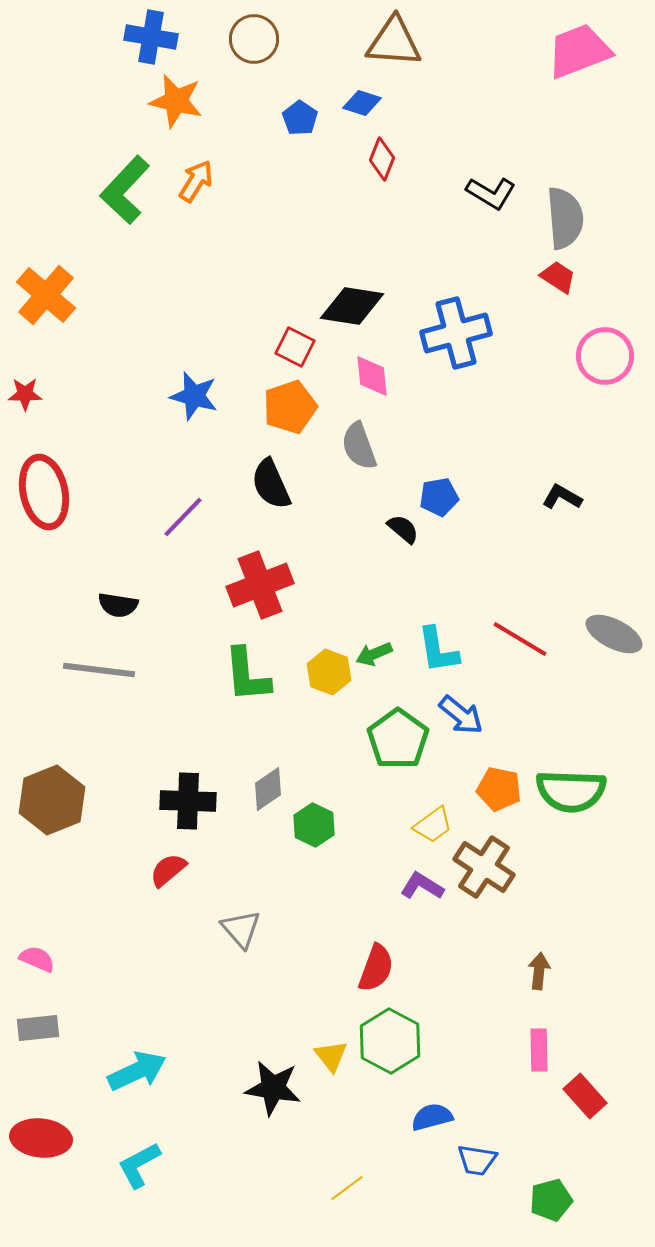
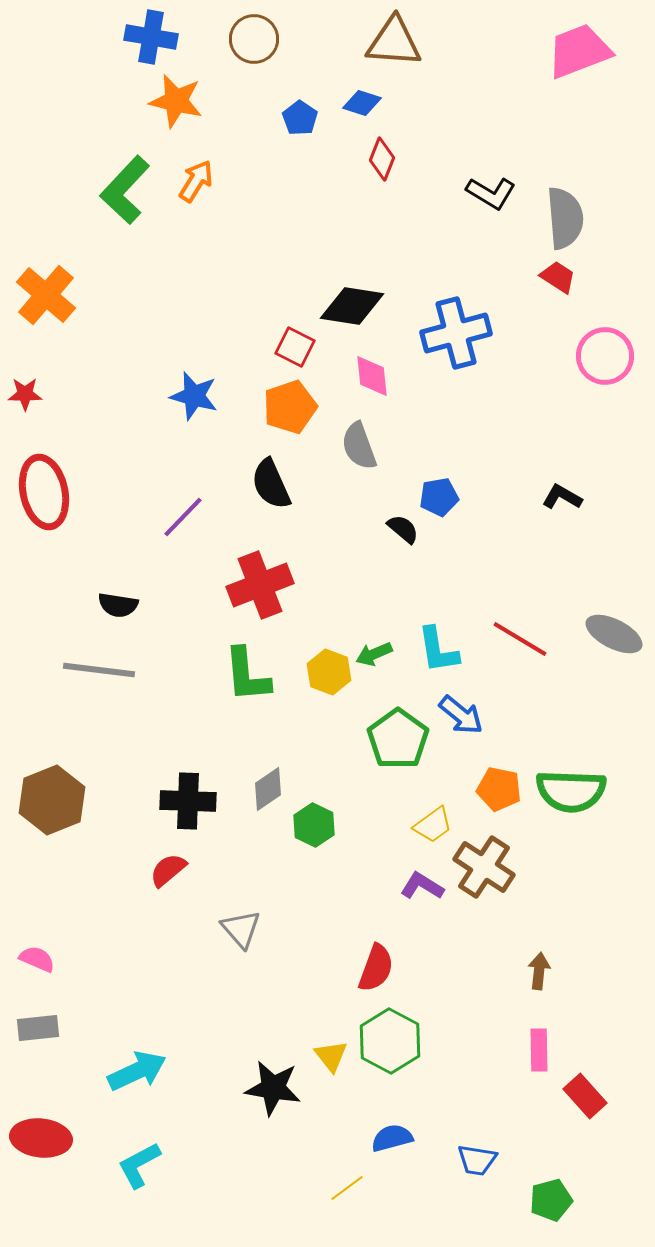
blue semicircle at (432, 1117): moved 40 px left, 21 px down
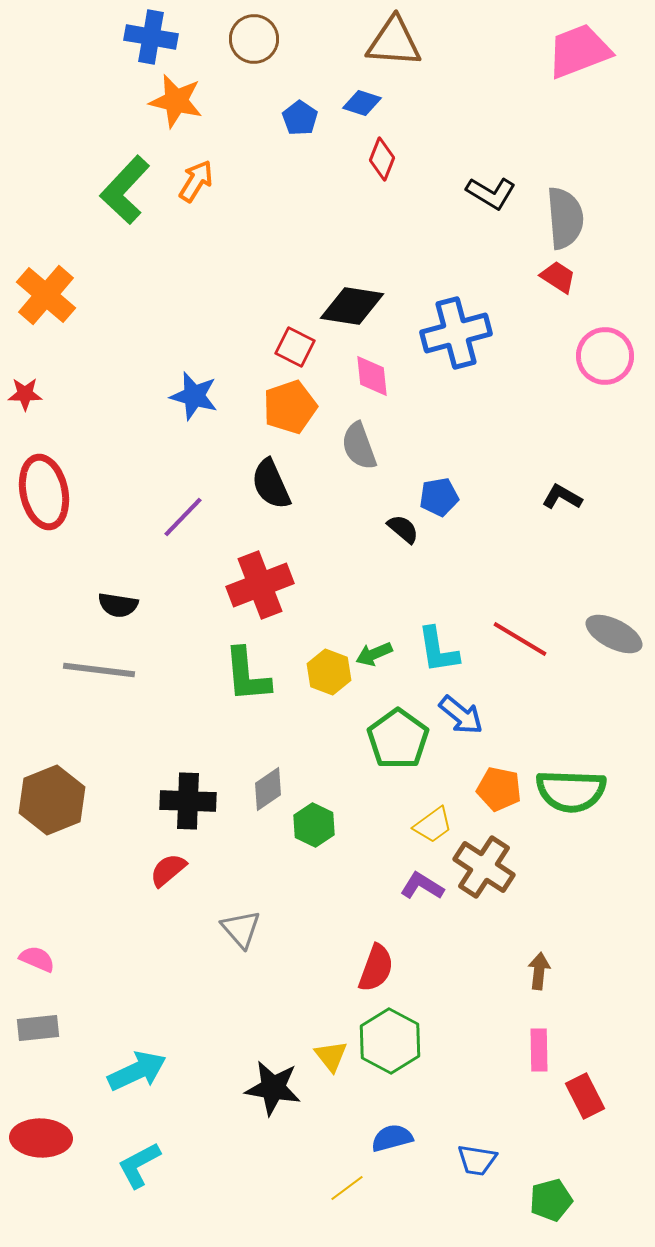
red rectangle at (585, 1096): rotated 15 degrees clockwise
red ellipse at (41, 1138): rotated 4 degrees counterclockwise
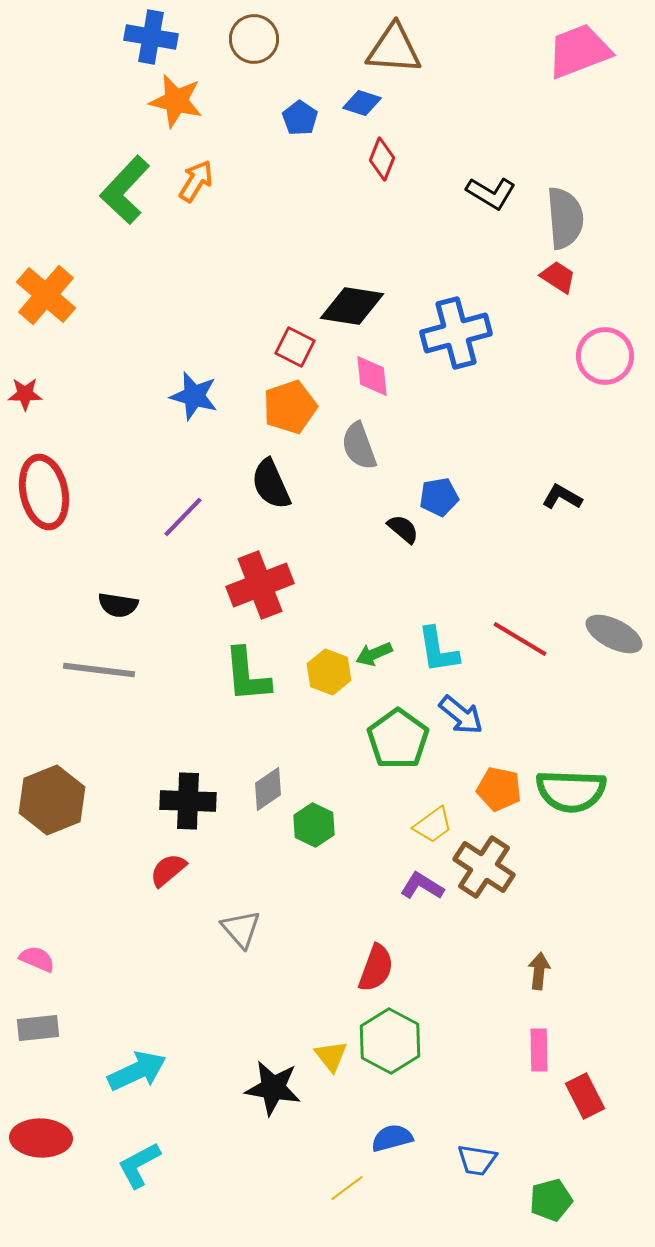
brown triangle at (394, 42): moved 7 px down
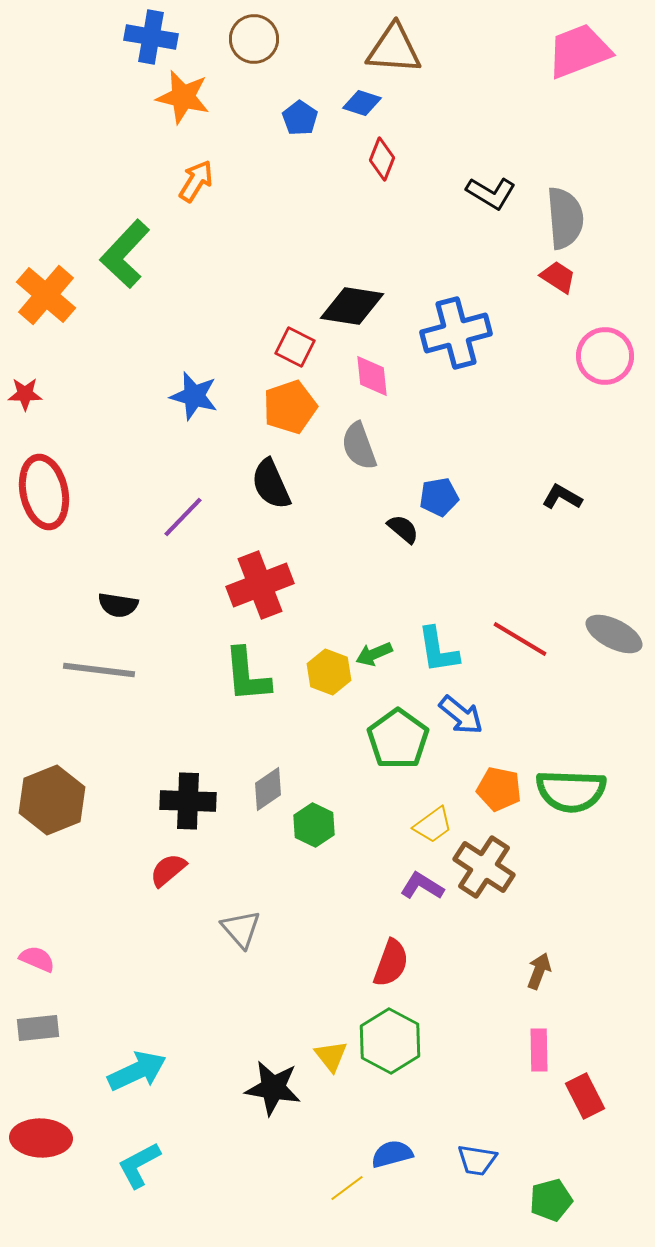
orange star at (176, 101): moved 7 px right, 4 px up
green L-shape at (125, 190): moved 64 px down
red semicircle at (376, 968): moved 15 px right, 5 px up
brown arrow at (539, 971): rotated 15 degrees clockwise
blue semicircle at (392, 1138): moved 16 px down
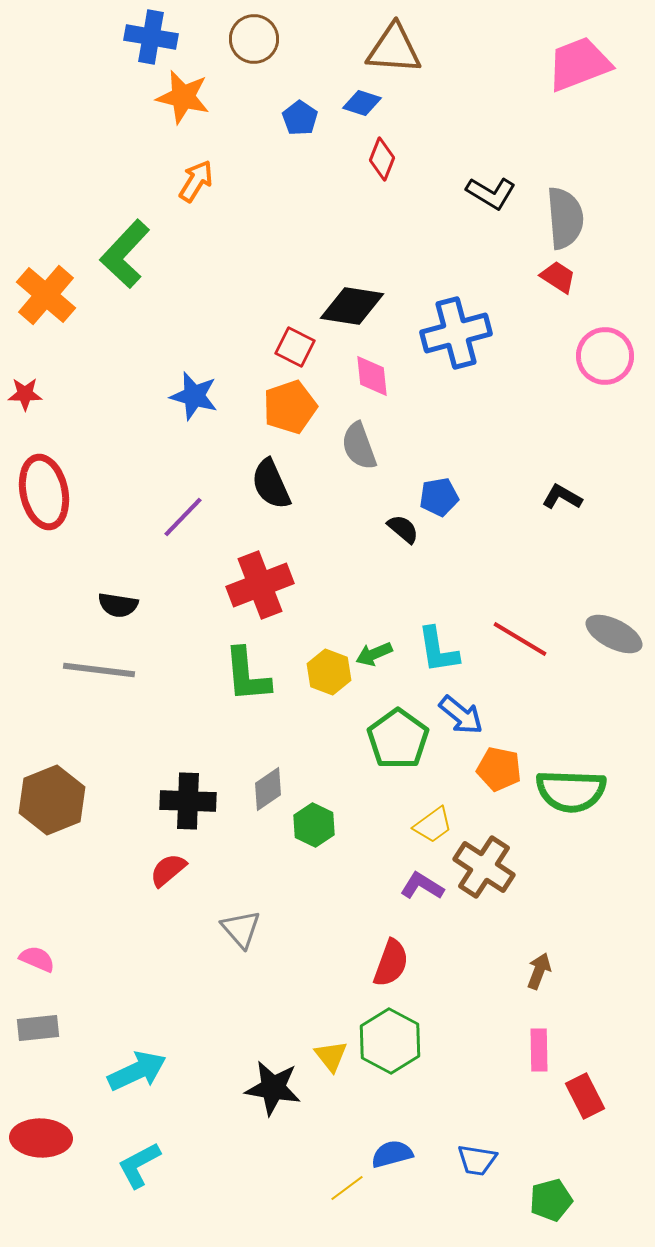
pink trapezoid at (579, 51): moved 13 px down
orange pentagon at (499, 789): moved 20 px up
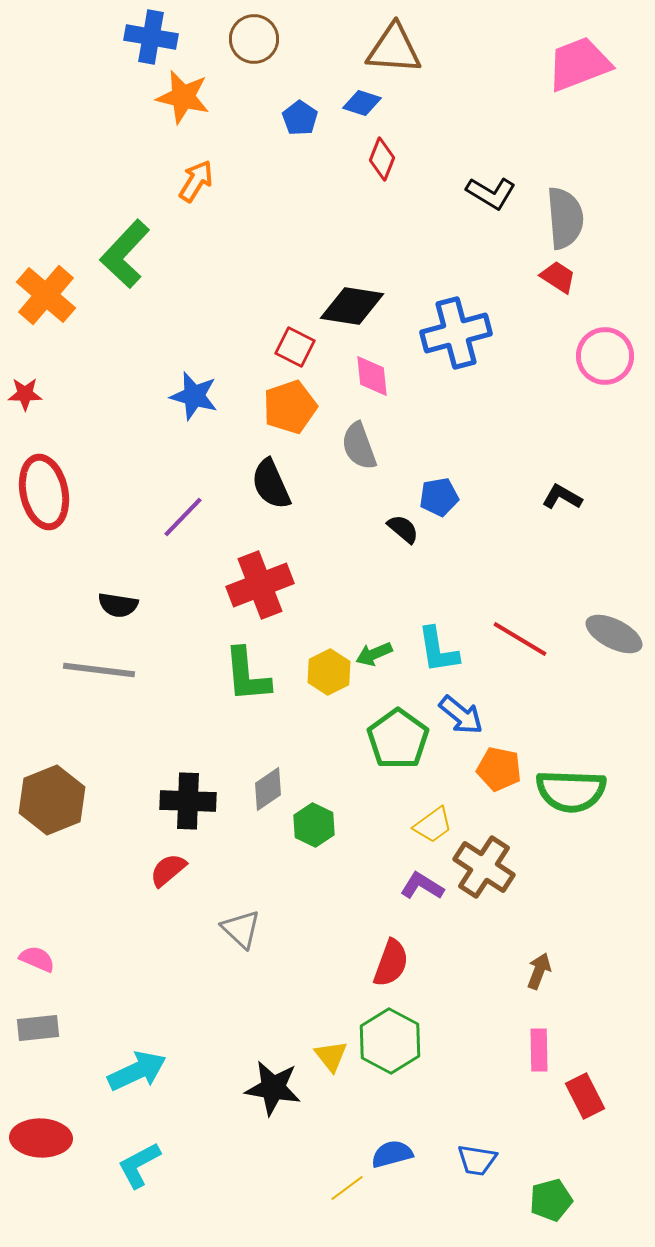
yellow hexagon at (329, 672): rotated 12 degrees clockwise
gray triangle at (241, 929): rotated 6 degrees counterclockwise
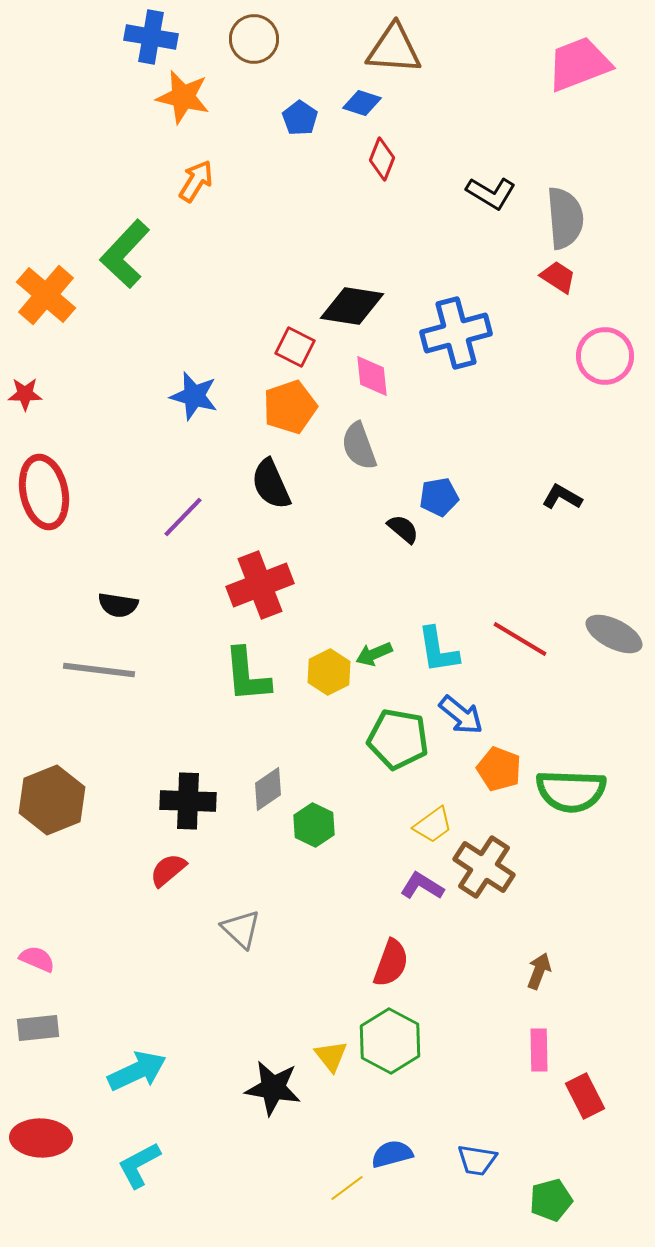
green pentagon at (398, 739): rotated 26 degrees counterclockwise
orange pentagon at (499, 769): rotated 9 degrees clockwise
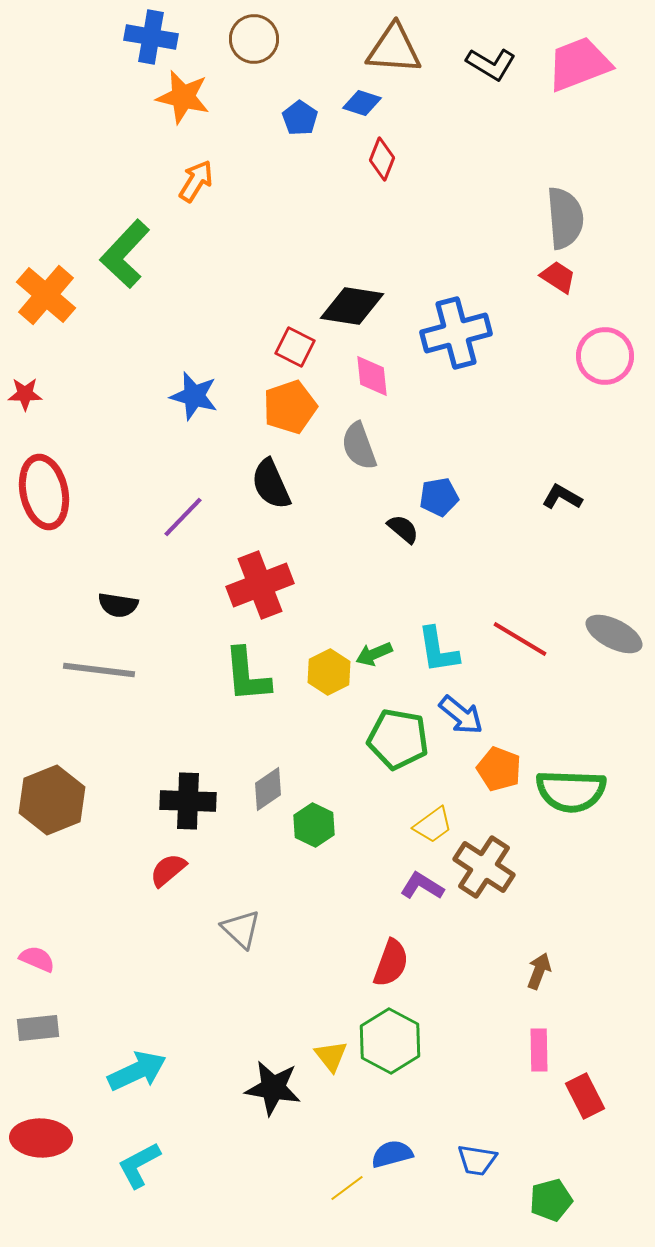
black L-shape at (491, 193): moved 129 px up
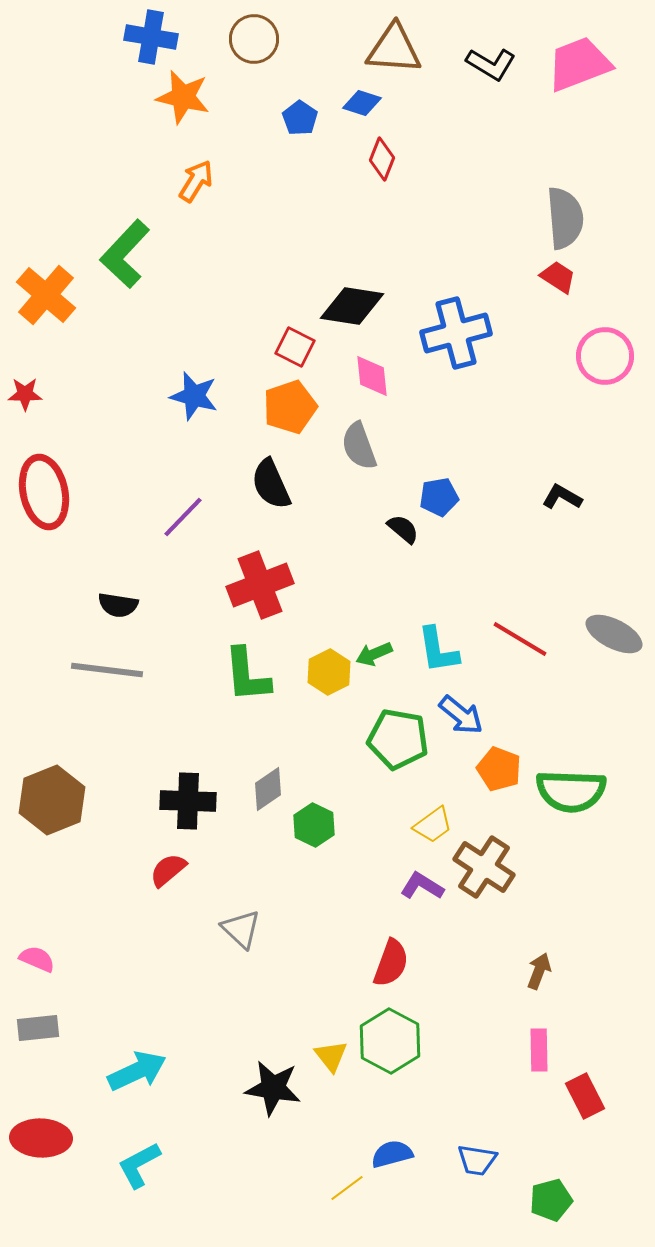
gray line at (99, 670): moved 8 px right
